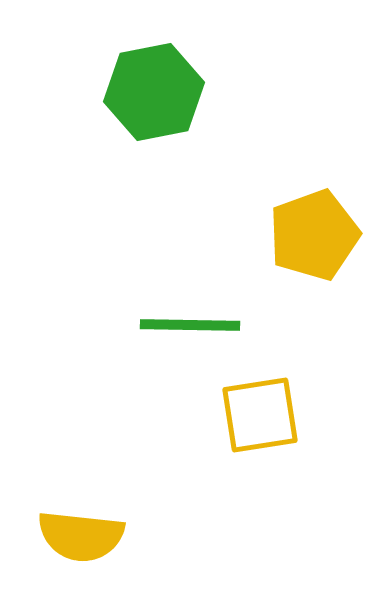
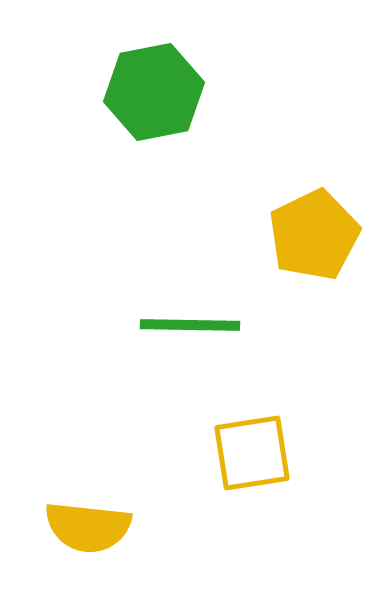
yellow pentagon: rotated 6 degrees counterclockwise
yellow square: moved 8 px left, 38 px down
yellow semicircle: moved 7 px right, 9 px up
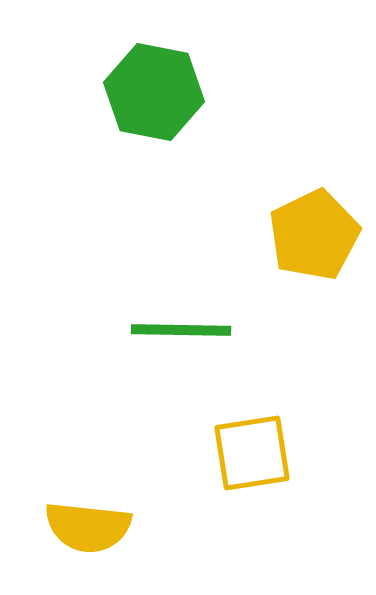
green hexagon: rotated 22 degrees clockwise
green line: moved 9 px left, 5 px down
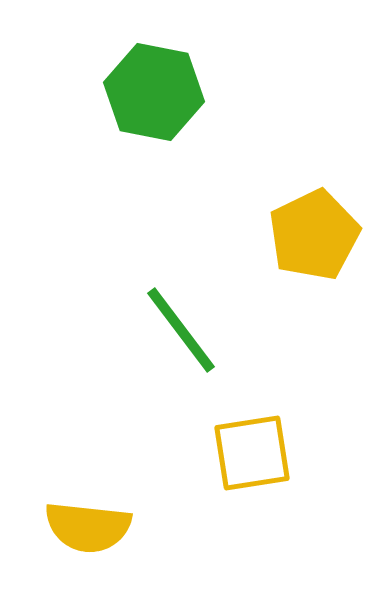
green line: rotated 52 degrees clockwise
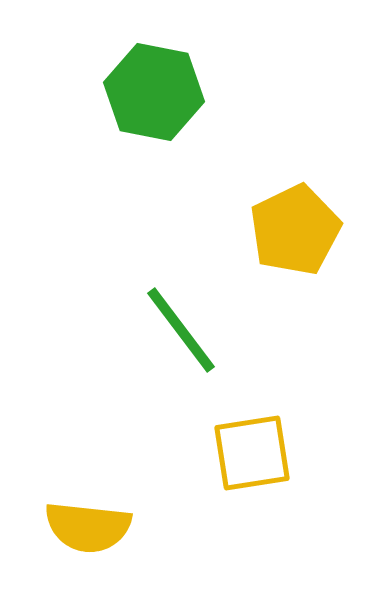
yellow pentagon: moved 19 px left, 5 px up
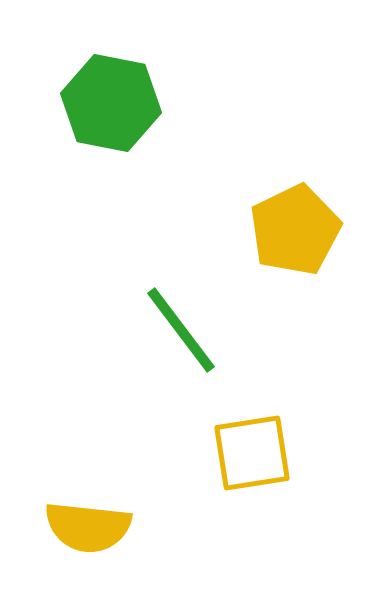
green hexagon: moved 43 px left, 11 px down
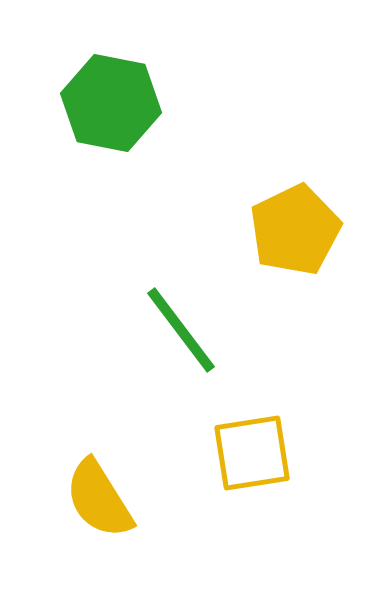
yellow semicircle: moved 11 px right, 28 px up; rotated 52 degrees clockwise
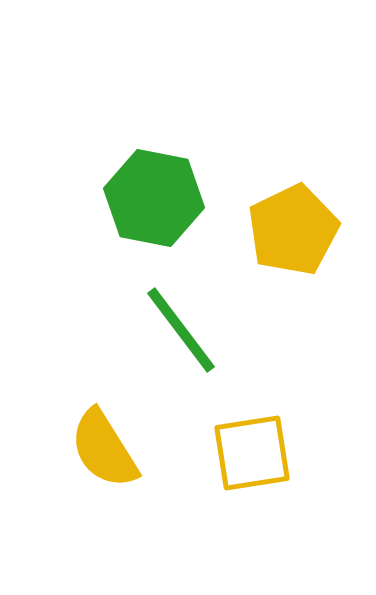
green hexagon: moved 43 px right, 95 px down
yellow pentagon: moved 2 px left
yellow semicircle: moved 5 px right, 50 px up
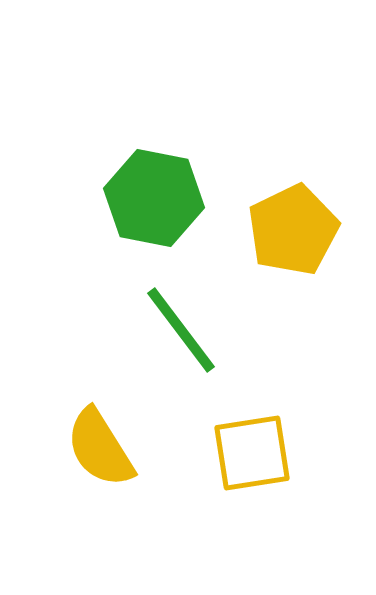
yellow semicircle: moved 4 px left, 1 px up
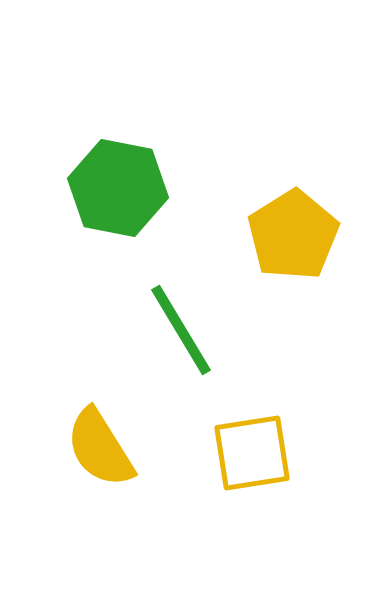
green hexagon: moved 36 px left, 10 px up
yellow pentagon: moved 5 px down; rotated 6 degrees counterclockwise
green line: rotated 6 degrees clockwise
